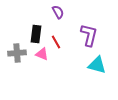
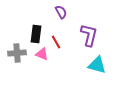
purple semicircle: moved 3 px right
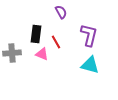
gray cross: moved 5 px left
cyan triangle: moved 7 px left
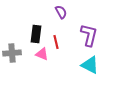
red line: rotated 16 degrees clockwise
cyan triangle: rotated 12 degrees clockwise
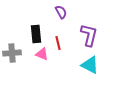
black rectangle: rotated 12 degrees counterclockwise
red line: moved 2 px right, 1 px down
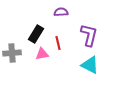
purple semicircle: rotated 64 degrees counterclockwise
black rectangle: rotated 36 degrees clockwise
pink triangle: rotated 32 degrees counterclockwise
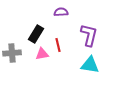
red line: moved 2 px down
cyan triangle: rotated 18 degrees counterclockwise
